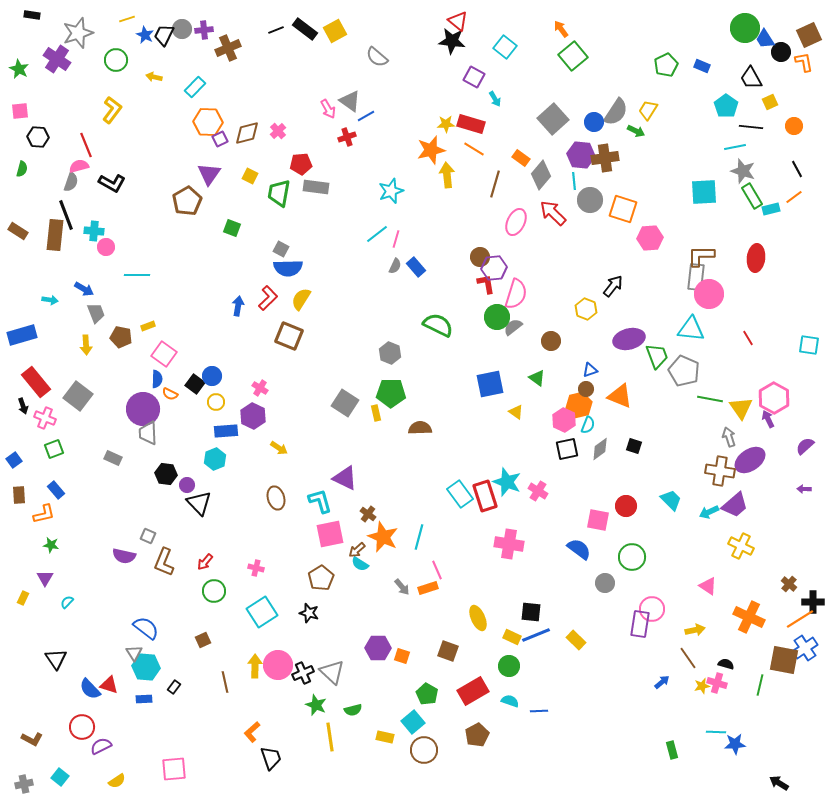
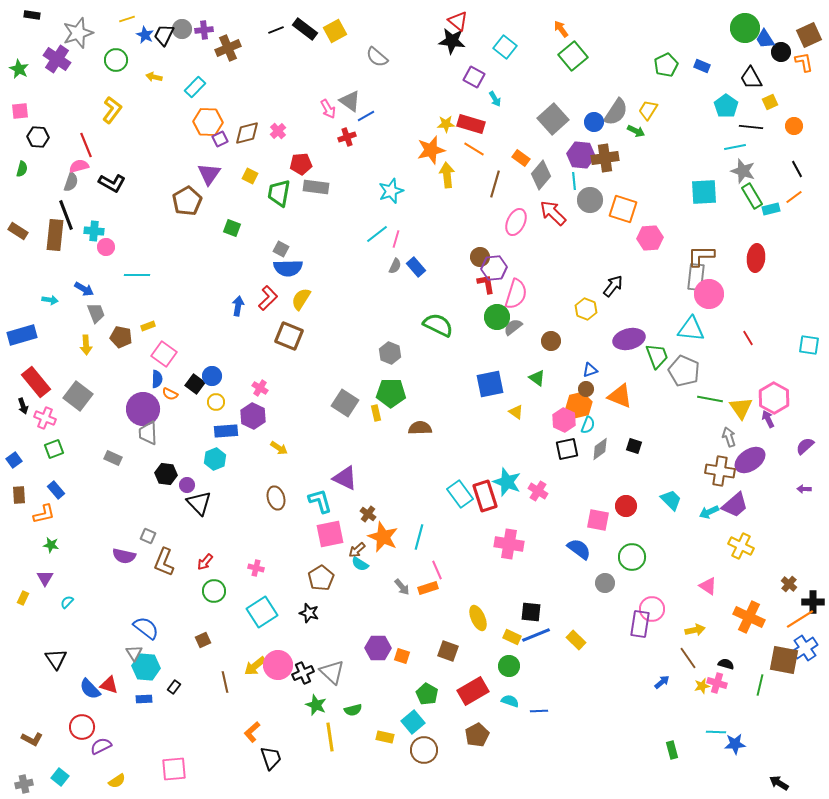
yellow arrow at (255, 666): rotated 130 degrees counterclockwise
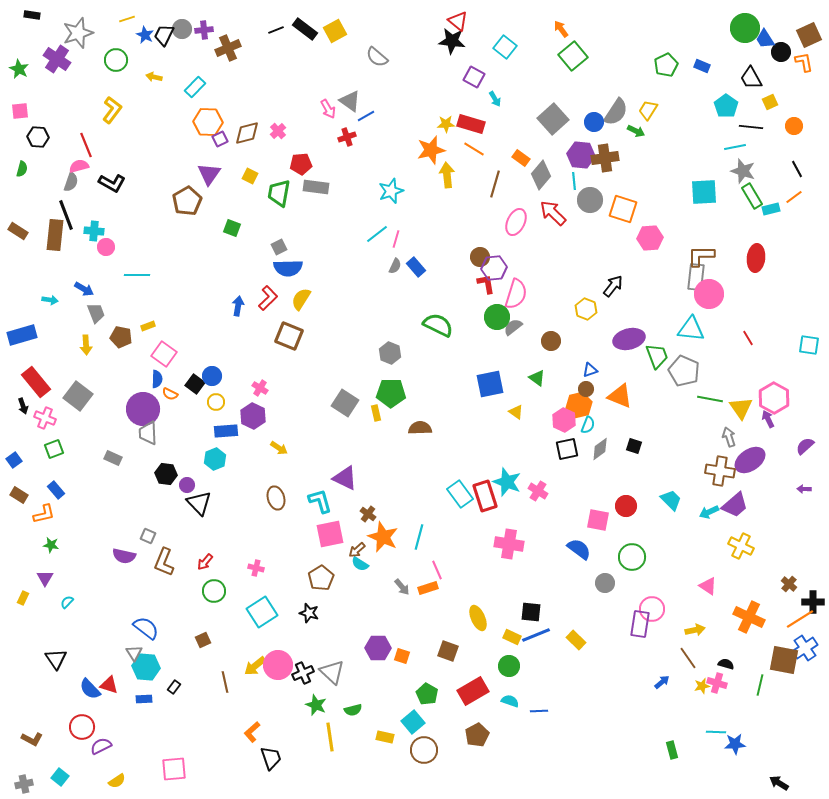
gray square at (281, 249): moved 2 px left, 2 px up; rotated 35 degrees clockwise
brown rectangle at (19, 495): rotated 54 degrees counterclockwise
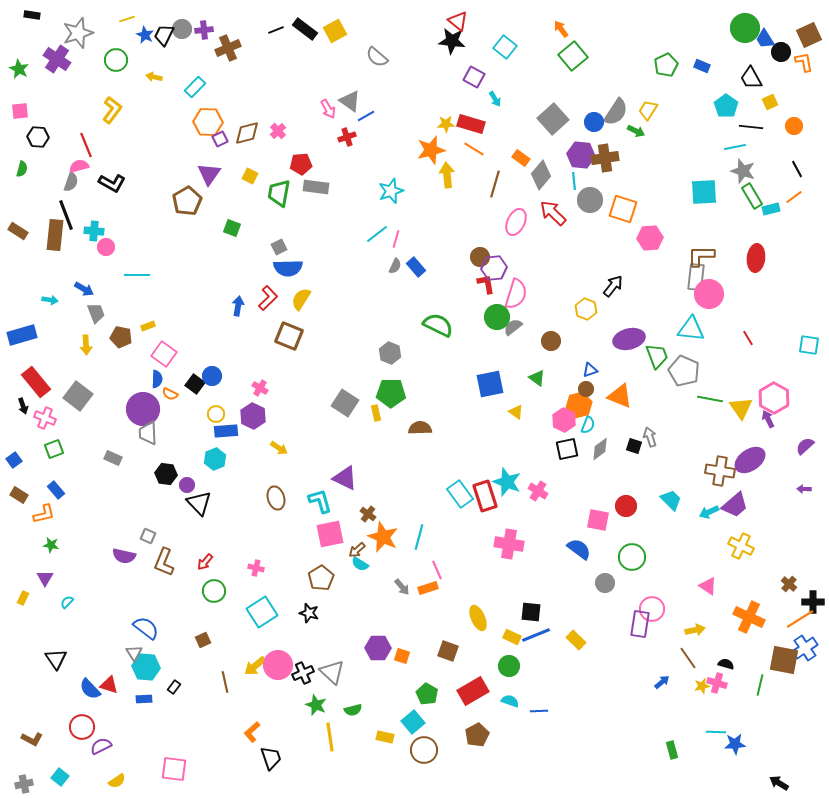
yellow circle at (216, 402): moved 12 px down
gray arrow at (729, 437): moved 79 px left
pink square at (174, 769): rotated 12 degrees clockwise
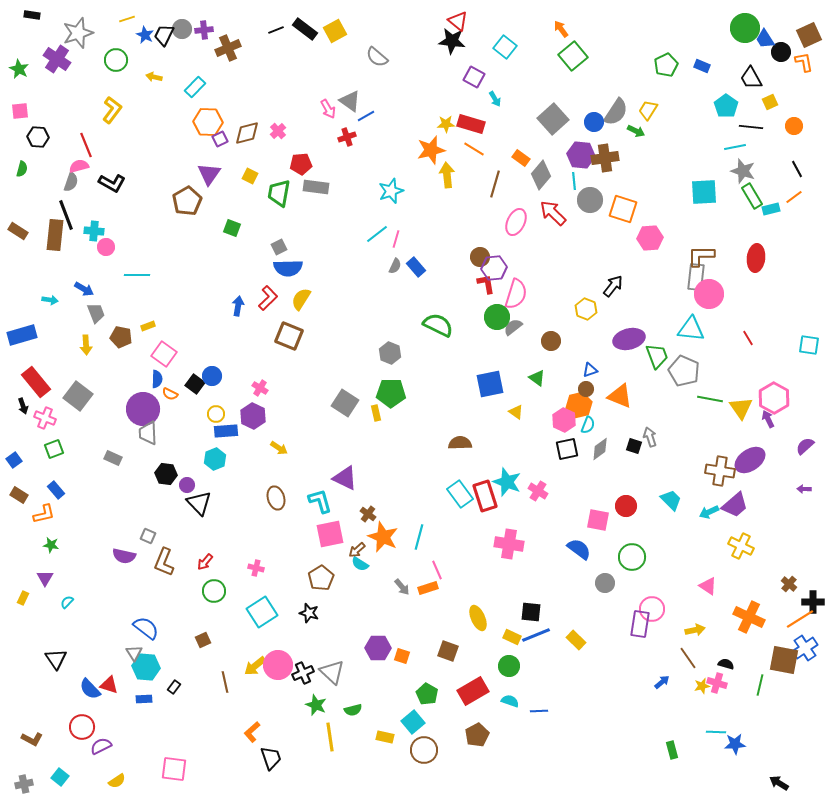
brown semicircle at (420, 428): moved 40 px right, 15 px down
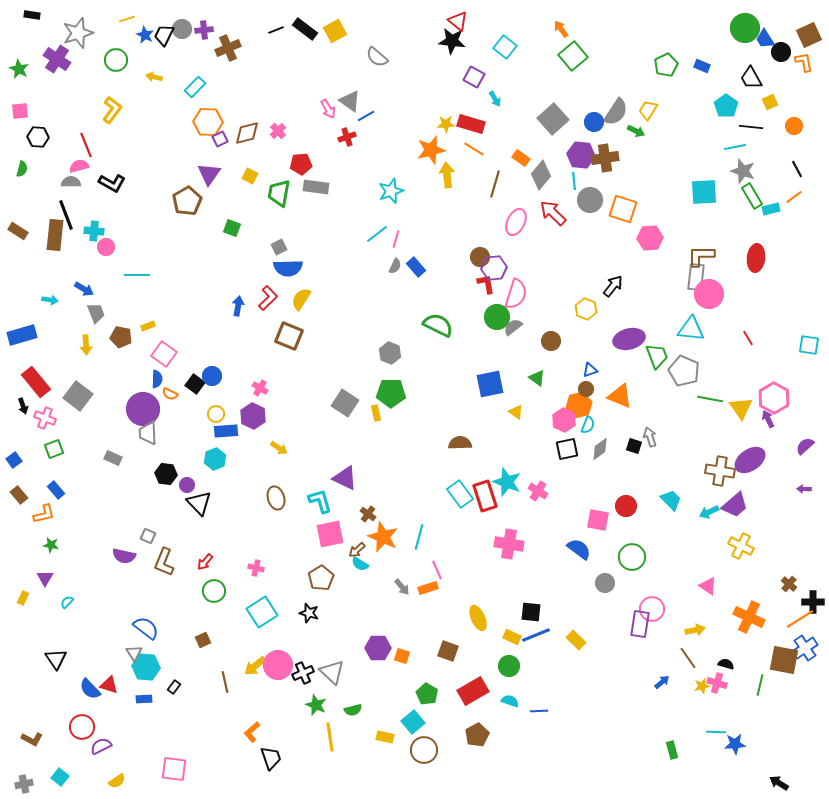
gray semicircle at (71, 182): rotated 108 degrees counterclockwise
brown rectangle at (19, 495): rotated 18 degrees clockwise
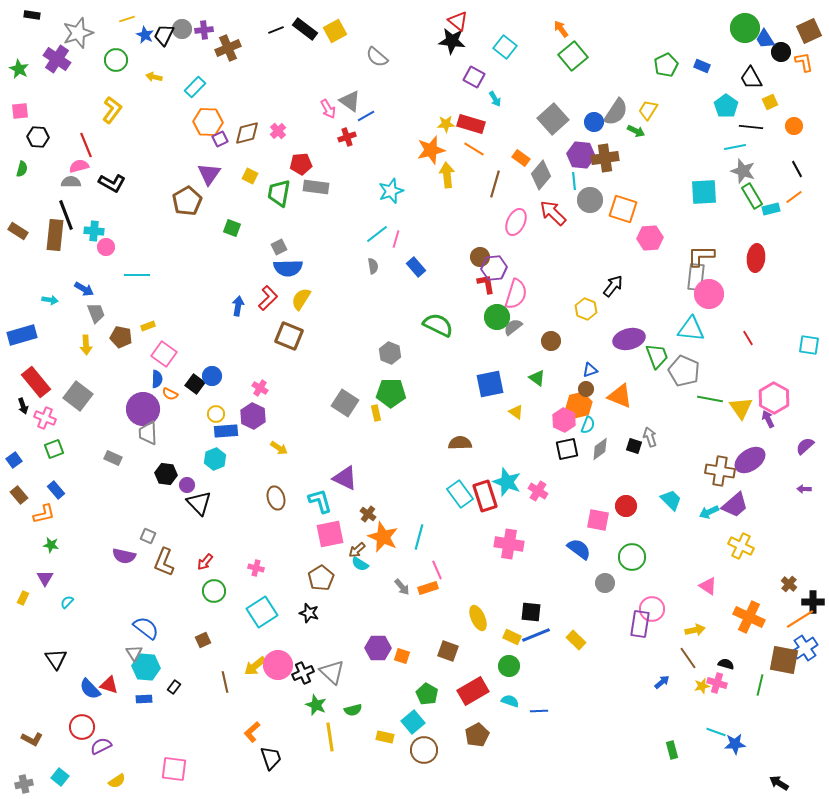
brown square at (809, 35): moved 4 px up
gray semicircle at (395, 266): moved 22 px left; rotated 35 degrees counterclockwise
cyan line at (716, 732): rotated 18 degrees clockwise
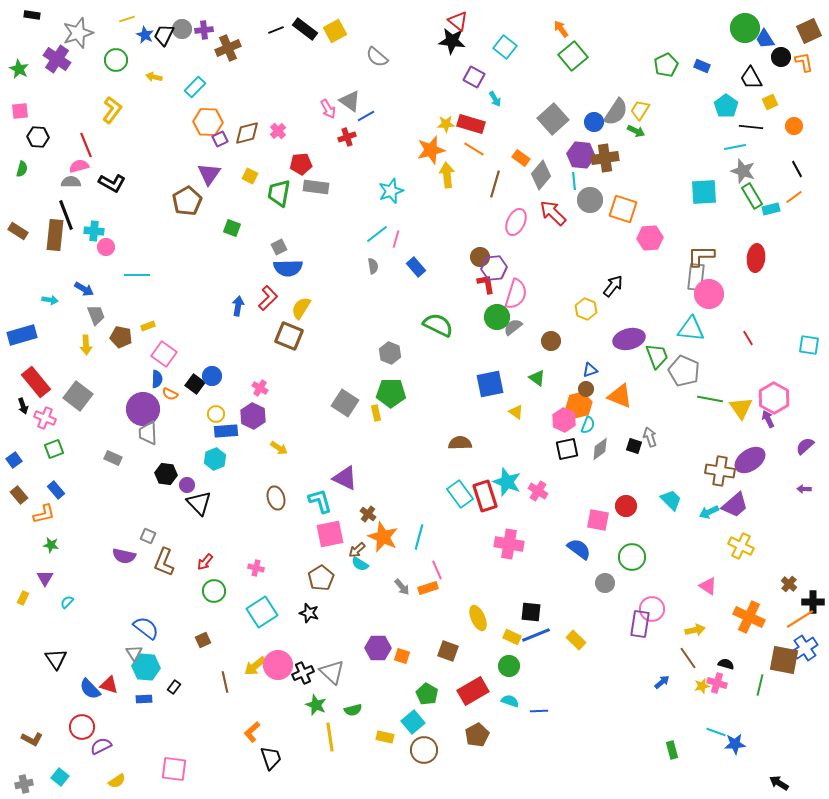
black circle at (781, 52): moved 5 px down
yellow trapezoid at (648, 110): moved 8 px left
yellow semicircle at (301, 299): moved 9 px down
gray trapezoid at (96, 313): moved 2 px down
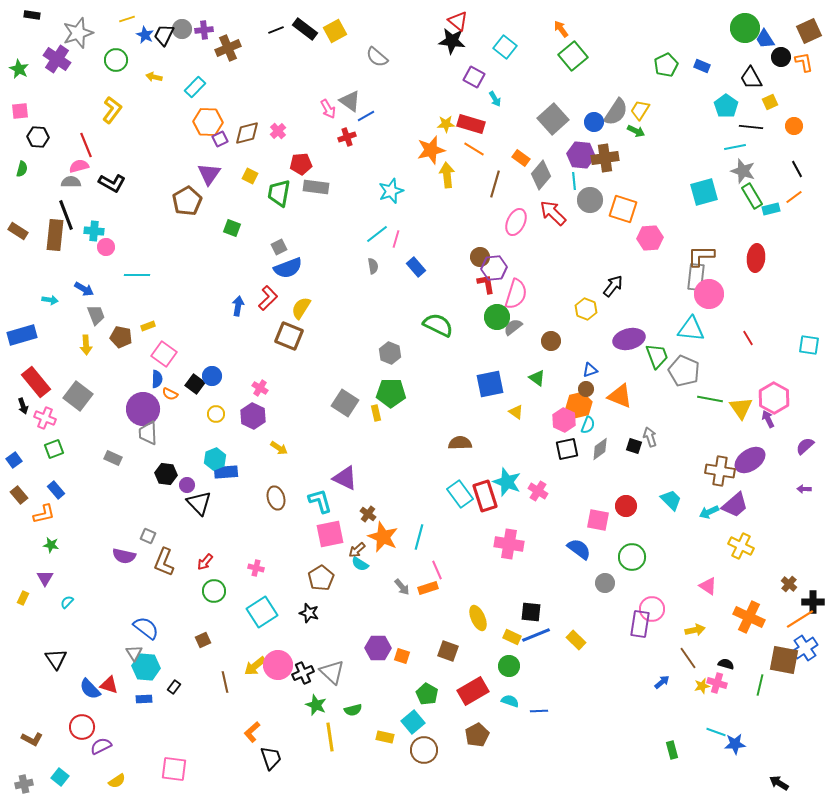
cyan square at (704, 192): rotated 12 degrees counterclockwise
blue semicircle at (288, 268): rotated 20 degrees counterclockwise
blue rectangle at (226, 431): moved 41 px down
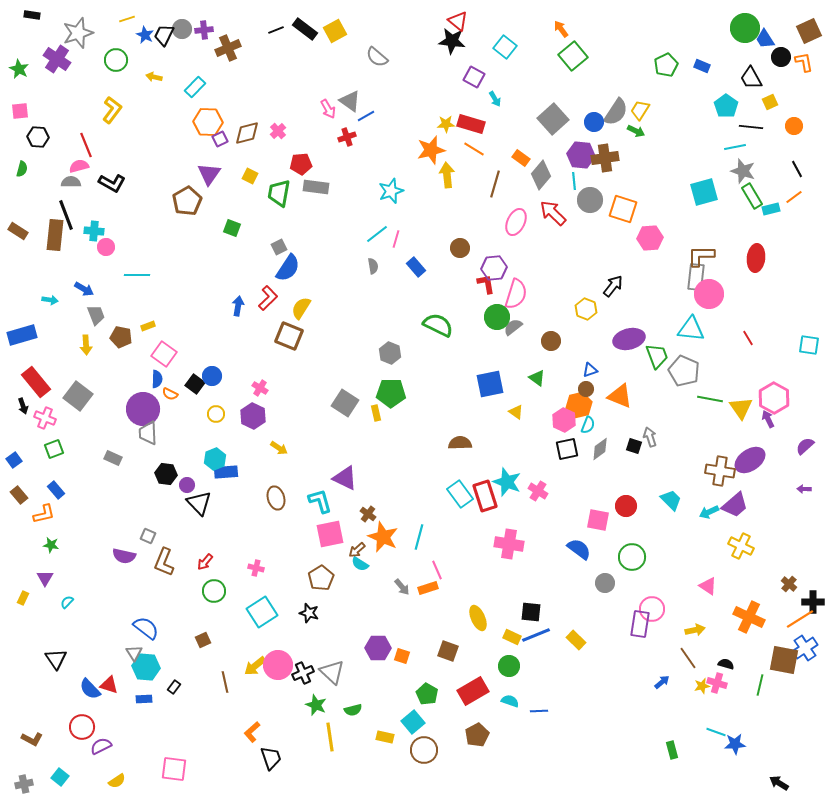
brown circle at (480, 257): moved 20 px left, 9 px up
blue semicircle at (288, 268): rotated 36 degrees counterclockwise
